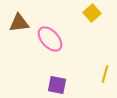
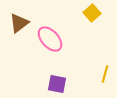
brown triangle: rotated 30 degrees counterclockwise
purple square: moved 1 px up
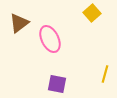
pink ellipse: rotated 16 degrees clockwise
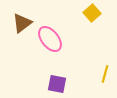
brown triangle: moved 3 px right
pink ellipse: rotated 12 degrees counterclockwise
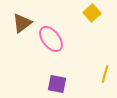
pink ellipse: moved 1 px right
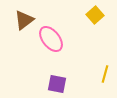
yellow square: moved 3 px right, 2 px down
brown triangle: moved 2 px right, 3 px up
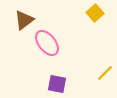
yellow square: moved 2 px up
pink ellipse: moved 4 px left, 4 px down
yellow line: moved 1 px up; rotated 30 degrees clockwise
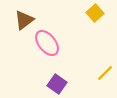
purple square: rotated 24 degrees clockwise
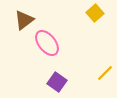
purple square: moved 2 px up
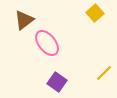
yellow line: moved 1 px left
